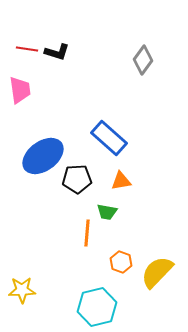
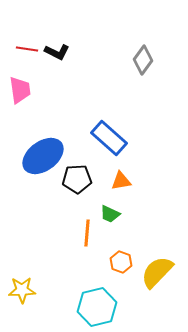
black L-shape: rotated 10 degrees clockwise
green trapezoid: moved 3 px right, 2 px down; rotated 15 degrees clockwise
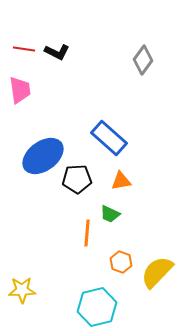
red line: moved 3 px left
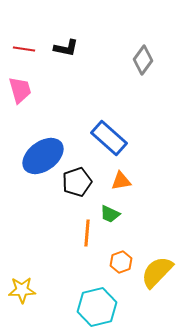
black L-shape: moved 9 px right, 4 px up; rotated 15 degrees counterclockwise
pink trapezoid: rotated 8 degrees counterclockwise
black pentagon: moved 3 px down; rotated 16 degrees counterclockwise
orange hexagon: rotated 20 degrees clockwise
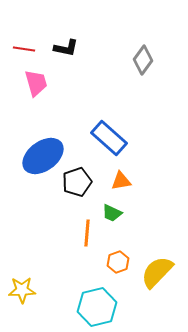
pink trapezoid: moved 16 px right, 7 px up
green trapezoid: moved 2 px right, 1 px up
orange hexagon: moved 3 px left
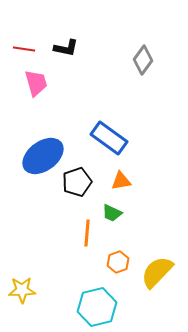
blue rectangle: rotated 6 degrees counterclockwise
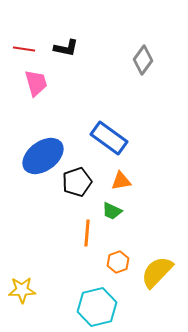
green trapezoid: moved 2 px up
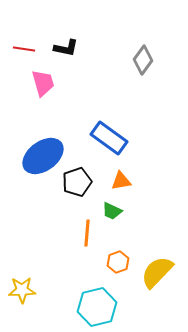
pink trapezoid: moved 7 px right
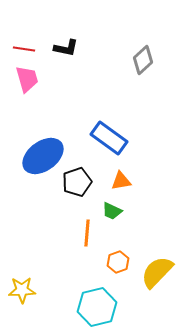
gray diamond: rotated 12 degrees clockwise
pink trapezoid: moved 16 px left, 4 px up
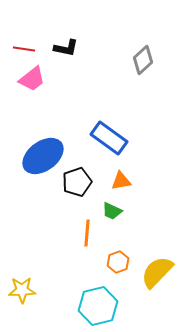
pink trapezoid: moved 5 px right; rotated 68 degrees clockwise
cyan hexagon: moved 1 px right, 1 px up
